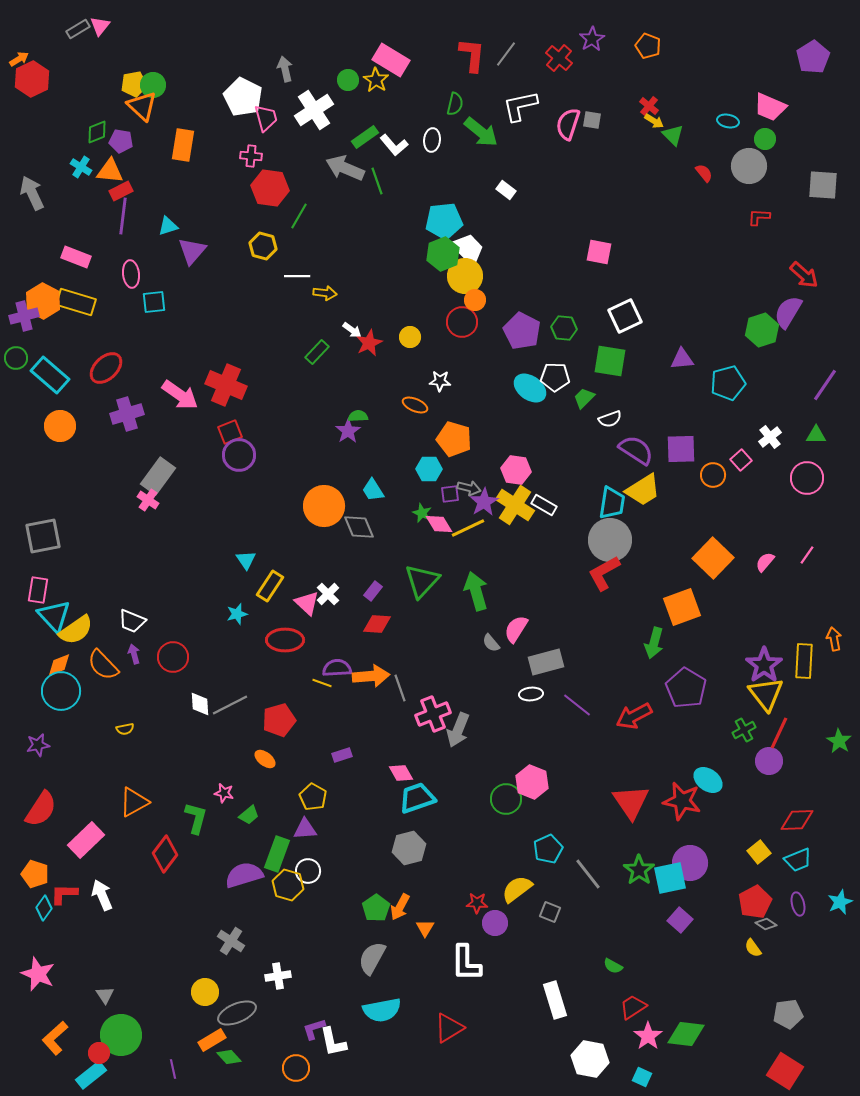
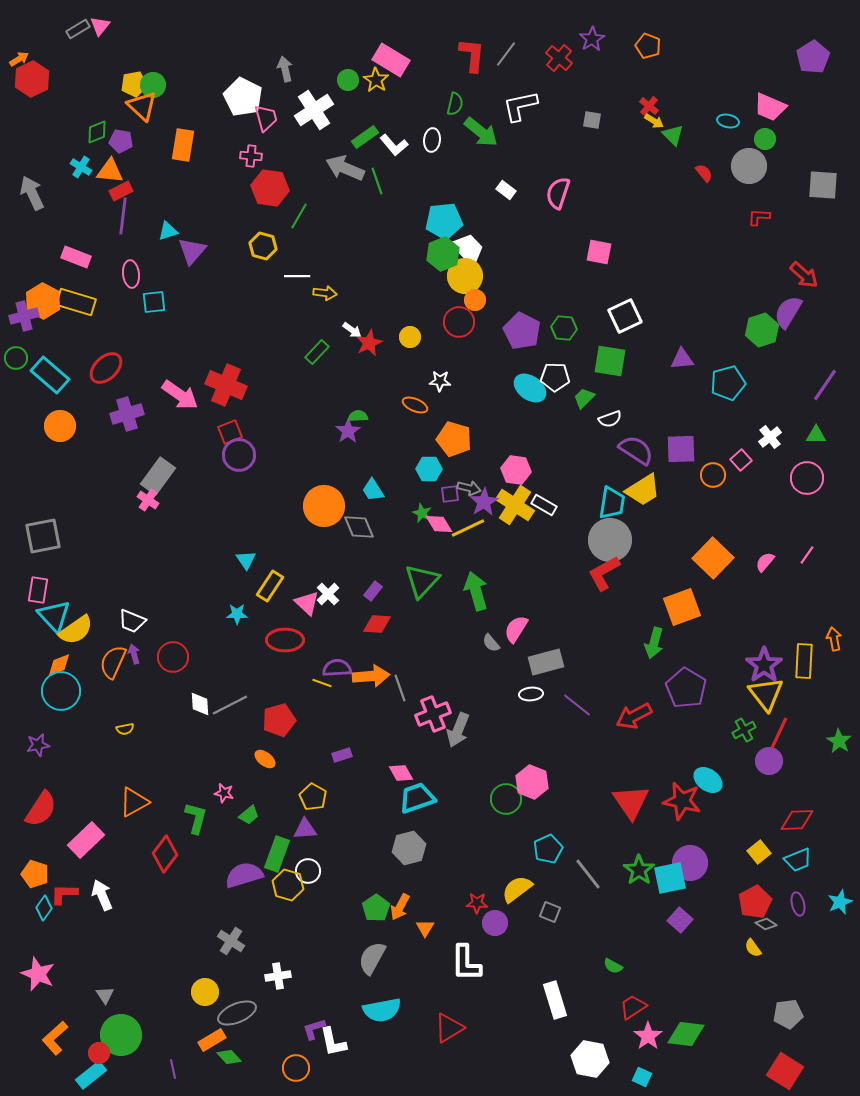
pink semicircle at (568, 124): moved 10 px left, 69 px down
cyan triangle at (168, 226): moved 5 px down
red circle at (462, 322): moved 3 px left
cyan star at (237, 614): rotated 15 degrees clockwise
orange semicircle at (103, 665): moved 10 px right, 3 px up; rotated 68 degrees clockwise
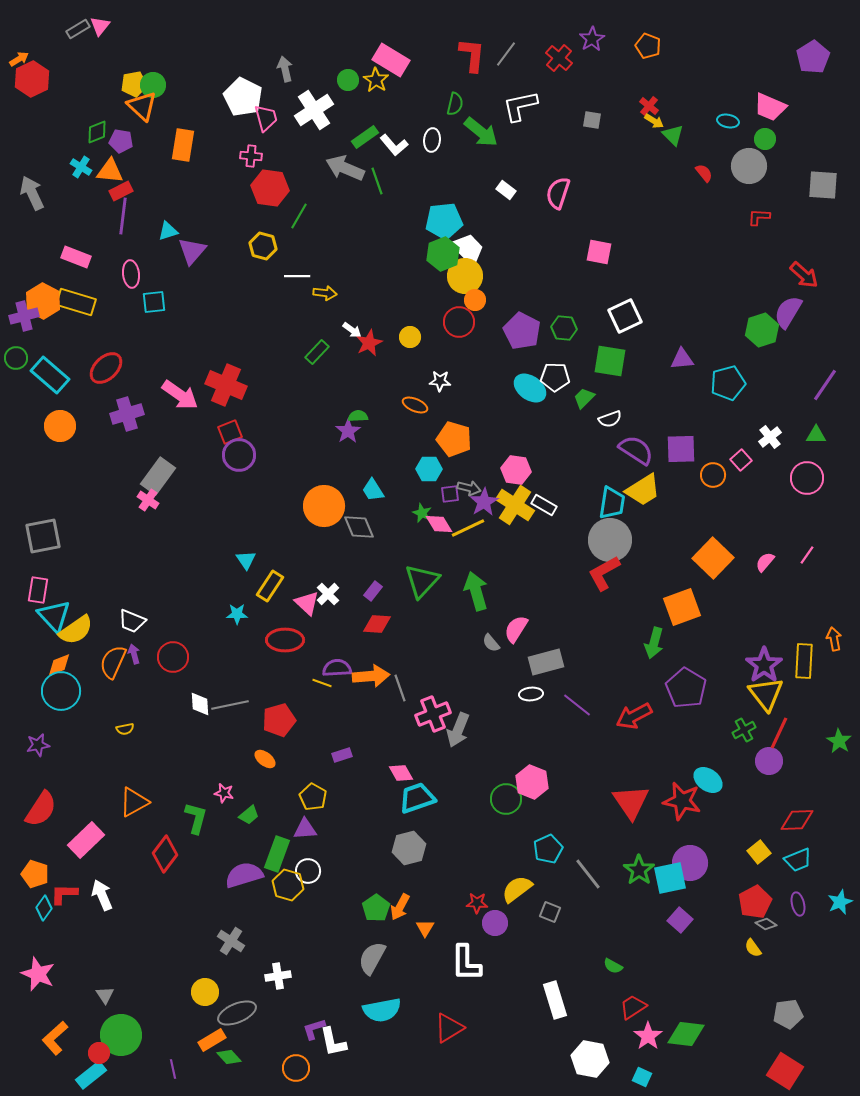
gray line at (230, 705): rotated 15 degrees clockwise
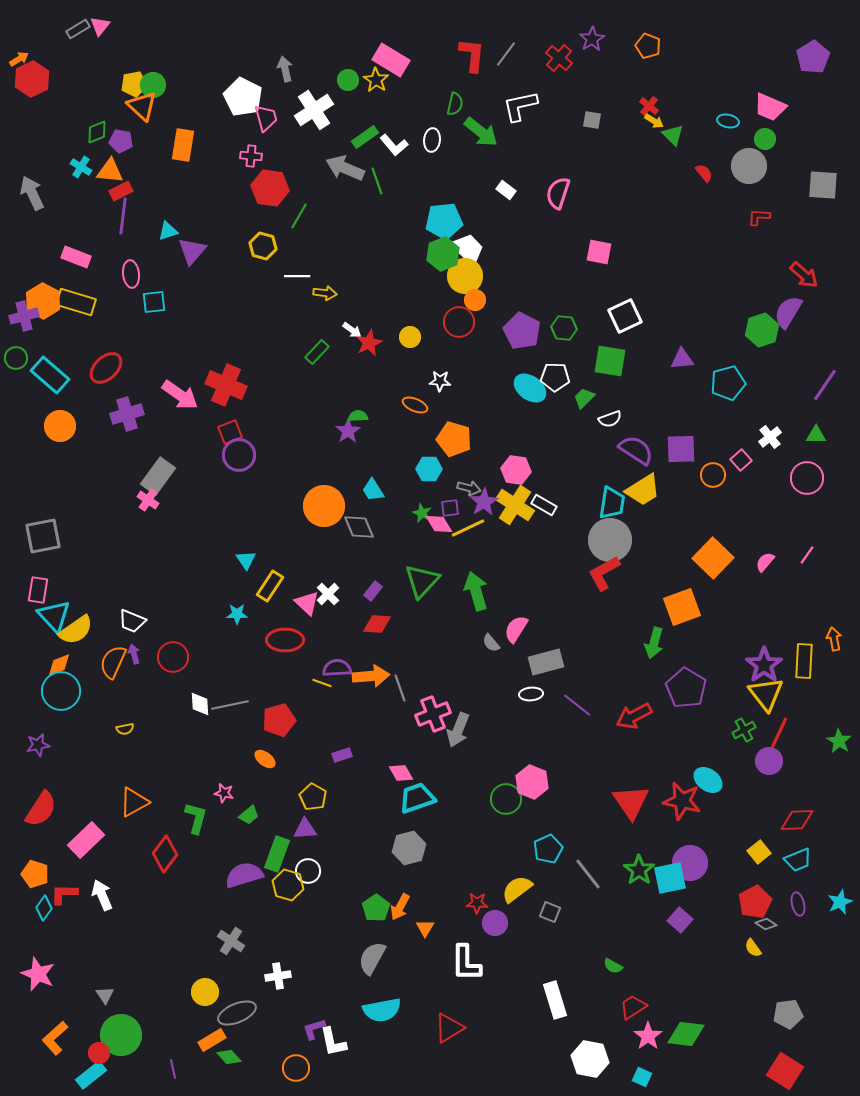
purple square at (450, 494): moved 14 px down
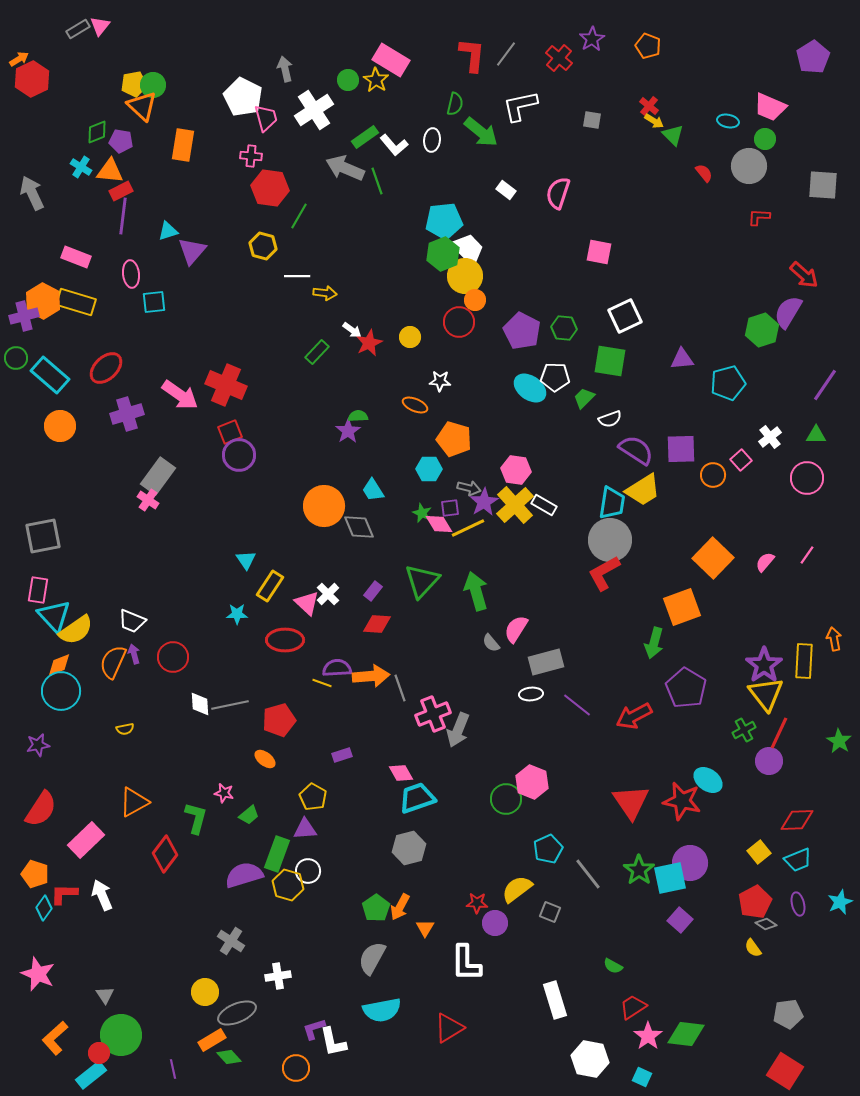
yellow cross at (515, 505): rotated 15 degrees clockwise
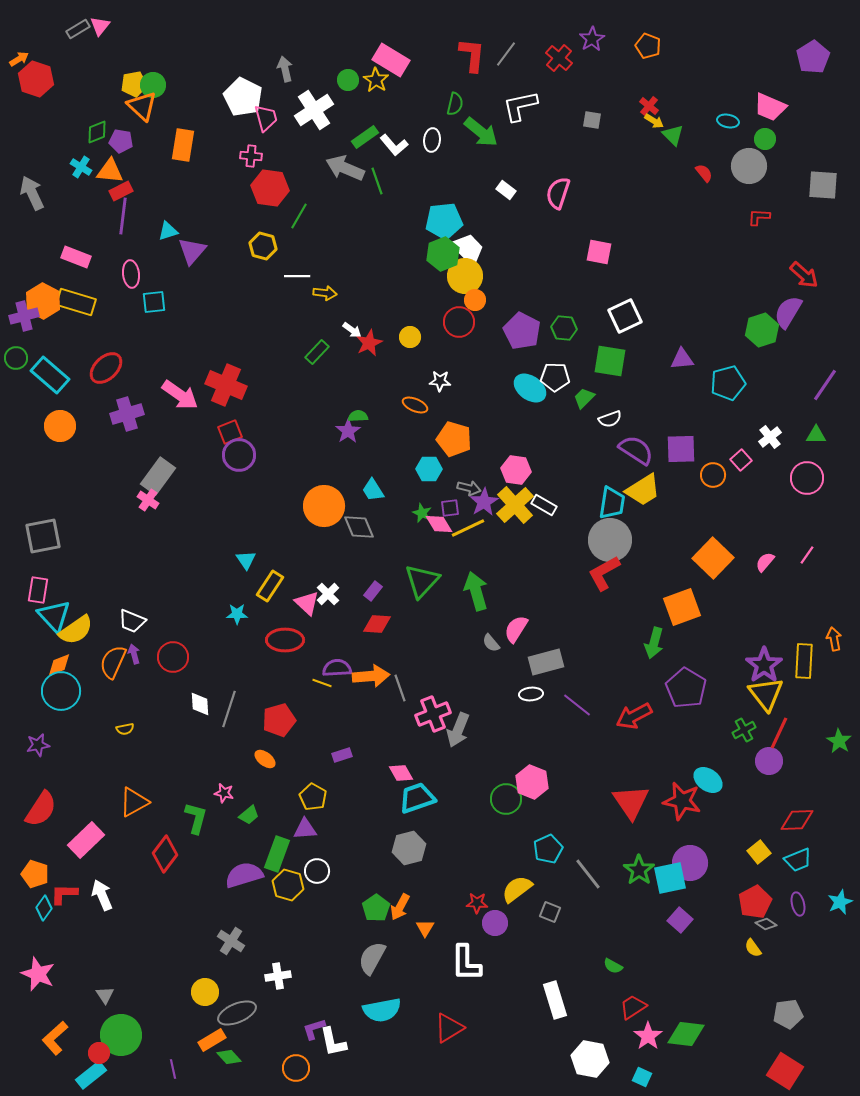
red hexagon at (32, 79): moved 4 px right; rotated 16 degrees counterclockwise
gray line at (230, 705): moved 1 px left, 4 px down; rotated 60 degrees counterclockwise
white circle at (308, 871): moved 9 px right
